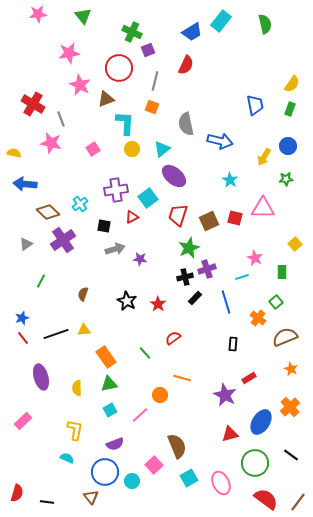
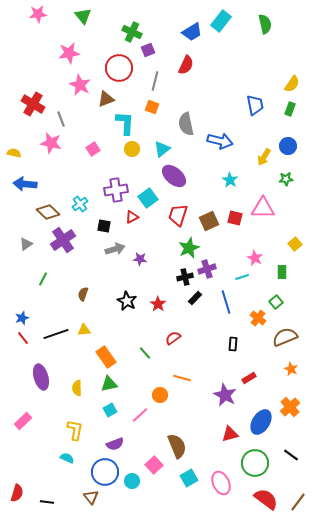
green line at (41, 281): moved 2 px right, 2 px up
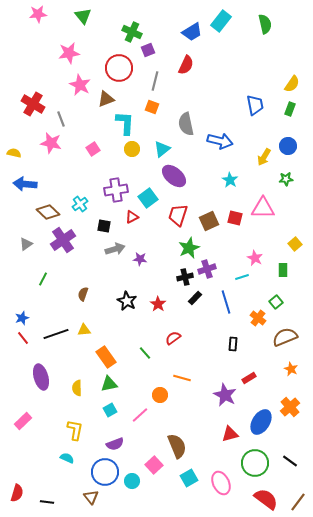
green rectangle at (282, 272): moved 1 px right, 2 px up
black line at (291, 455): moved 1 px left, 6 px down
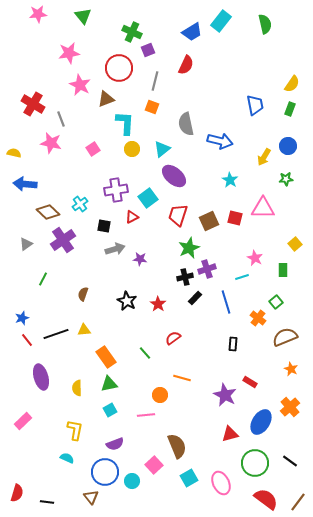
red line at (23, 338): moved 4 px right, 2 px down
red rectangle at (249, 378): moved 1 px right, 4 px down; rotated 64 degrees clockwise
pink line at (140, 415): moved 6 px right; rotated 36 degrees clockwise
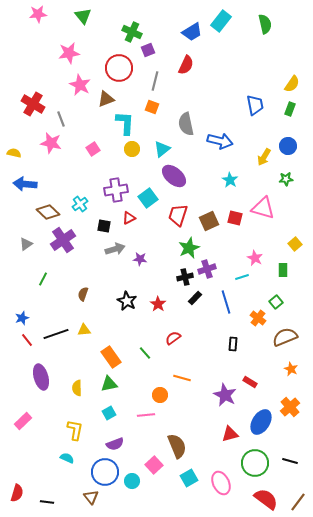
pink triangle at (263, 208): rotated 15 degrees clockwise
red triangle at (132, 217): moved 3 px left, 1 px down
orange rectangle at (106, 357): moved 5 px right
cyan square at (110, 410): moved 1 px left, 3 px down
black line at (290, 461): rotated 21 degrees counterclockwise
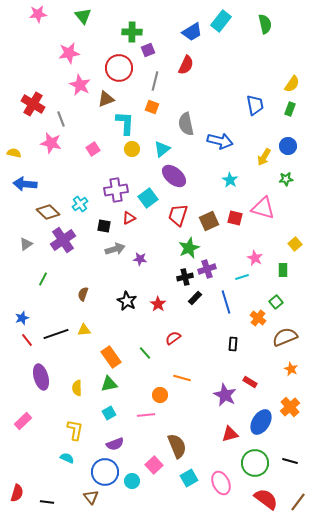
green cross at (132, 32): rotated 24 degrees counterclockwise
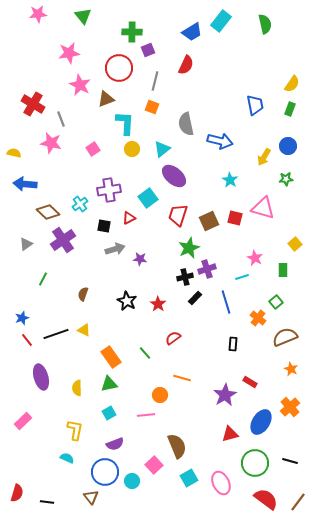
purple cross at (116, 190): moved 7 px left
yellow triangle at (84, 330): rotated 32 degrees clockwise
purple star at (225, 395): rotated 15 degrees clockwise
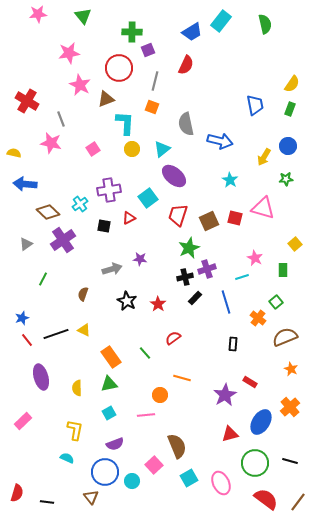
red cross at (33, 104): moved 6 px left, 3 px up
gray arrow at (115, 249): moved 3 px left, 20 px down
